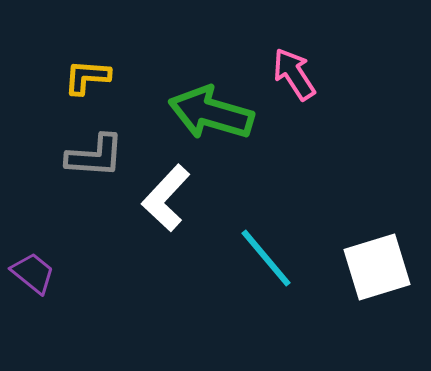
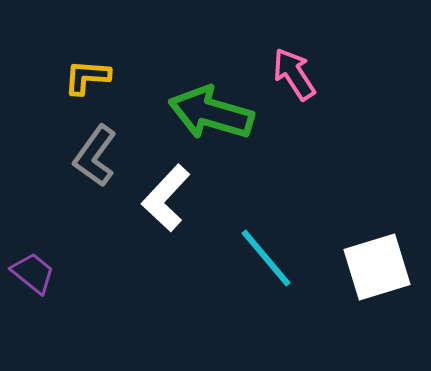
gray L-shape: rotated 122 degrees clockwise
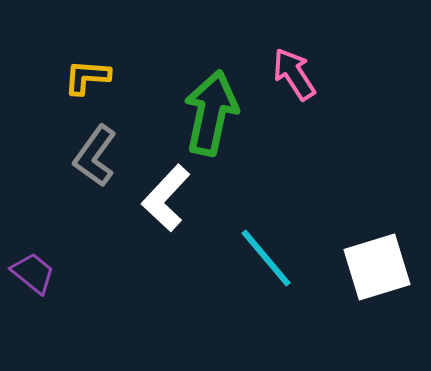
green arrow: rotated 86 degrees clockwise
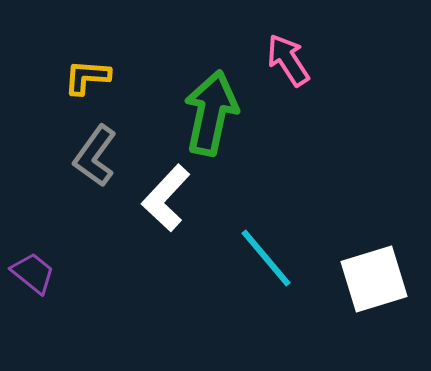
pink arrow: moved 6 px left, 14 px up
white square: moved 3 px left, 12 px down
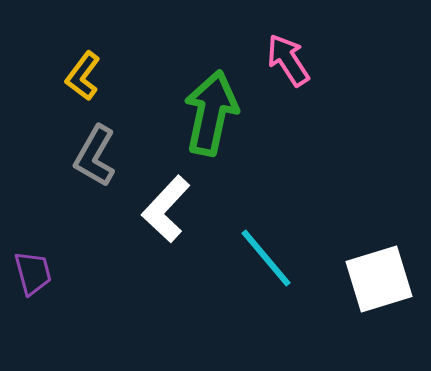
yellow L-shape: moved 4 px left, 1 px up; rotated 57 degrees counterclockwise
gray L-shape: rotated 6 degrees counterclockwise
white L-shape: moved 11 px down
purple trapezoid: rotated 36 degrees clockwise
white square: moved 5 px right
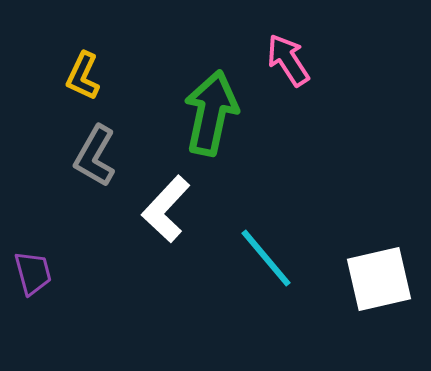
yellow L-shape: rotated 12 degrees counterclockwise
white square: rotated 4 degrees clockwise
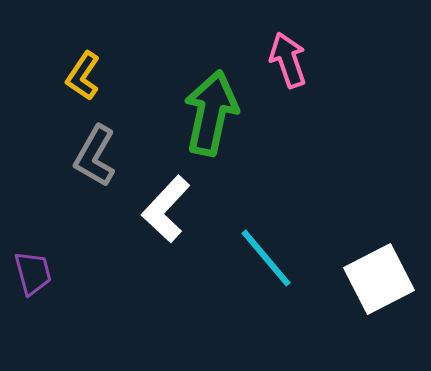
pink arrow: rotated 14 degrees clockwise
yellow L-shape: rotated 9 degrees clockwise
white square: rotated 14 degrees counterclockwise
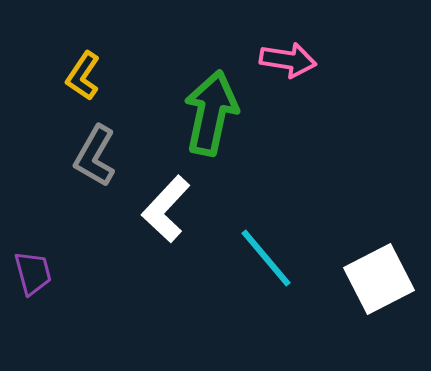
pink arrow: rotated 118 degrees clockwise
